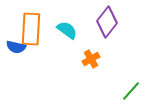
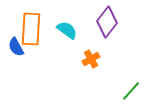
blue semicircle: rotated 48 degrees clockwise
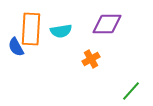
purple diamond: moved 2 px down; rotated 52 degrees clockwise
cyan semicircle: moved 6 px left, 1 px down; rotated 135 degrees clockwise
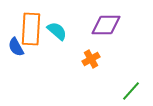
purple diamond: moved 1 px left, 1 px down
cyan semicircle: moved 4 px left; rotated 130 degrees counterclockwise
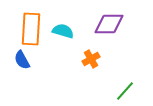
purple diamond: moved 3 px right, 1 px up
cyan semicircle: moved 6 px right; rotated 25 degrees counterclockwise
blue semicircle: moved 6 px right, 13 px down
green line: moved 6 px left
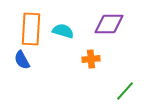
orange cross: rotated 24 degrees clockwise
